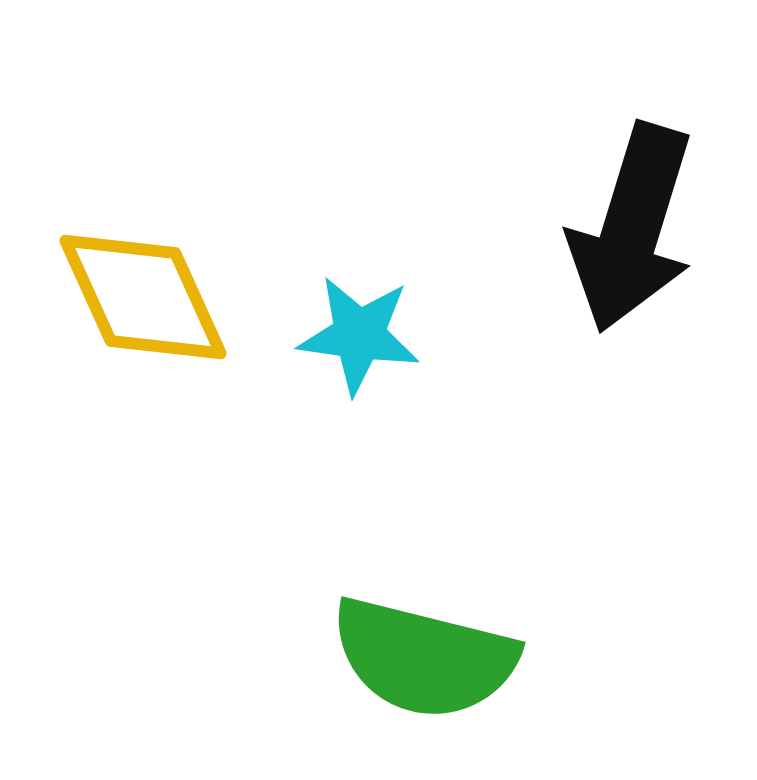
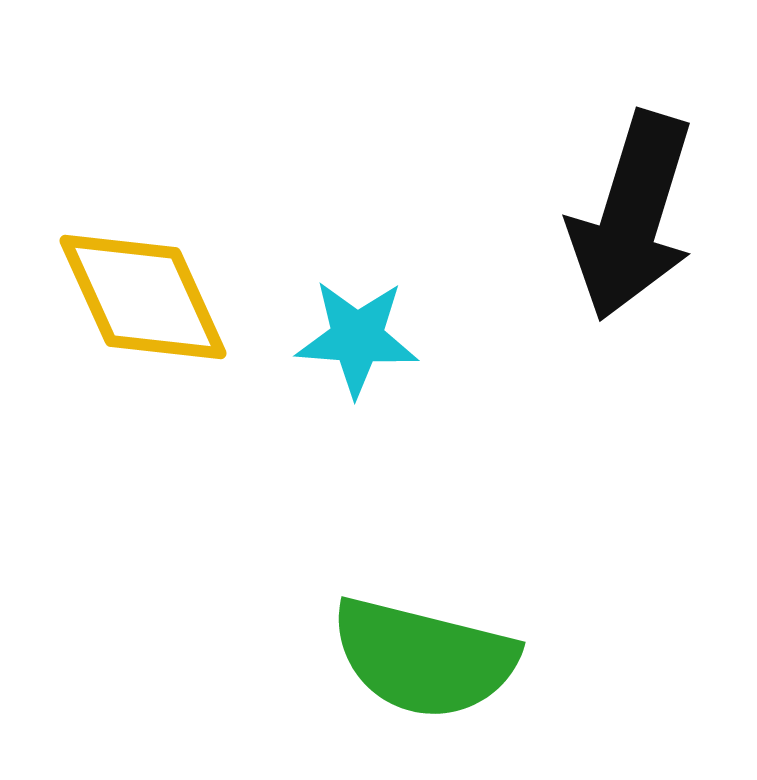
black arrow: moved 12 px up
cyan star: moved 2 px left, 3 px down; rotated 4 degrees counterclockwise
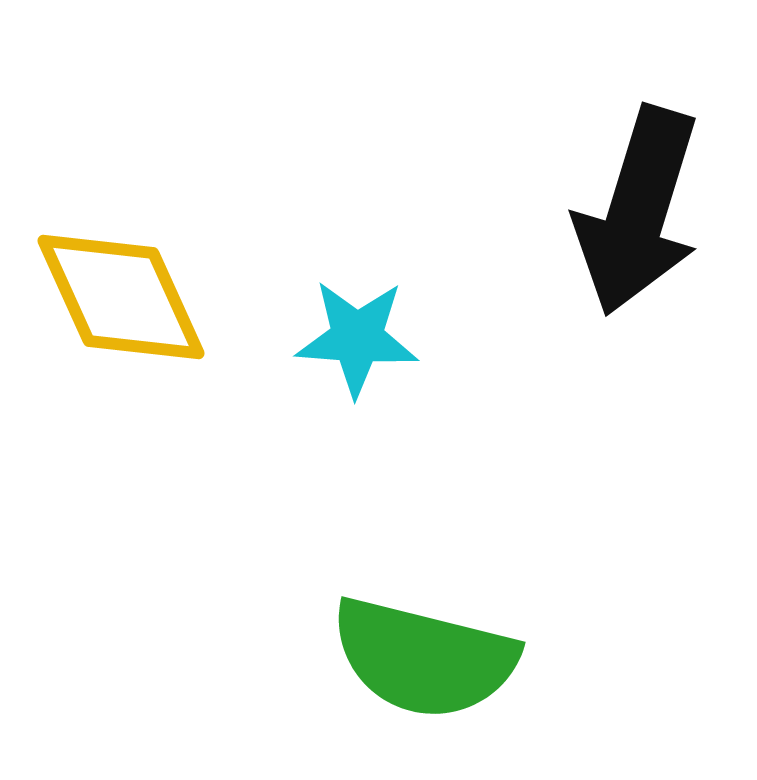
black arrow: moved 6 px right, 5 px up
yellow diamond: moved 22 px left
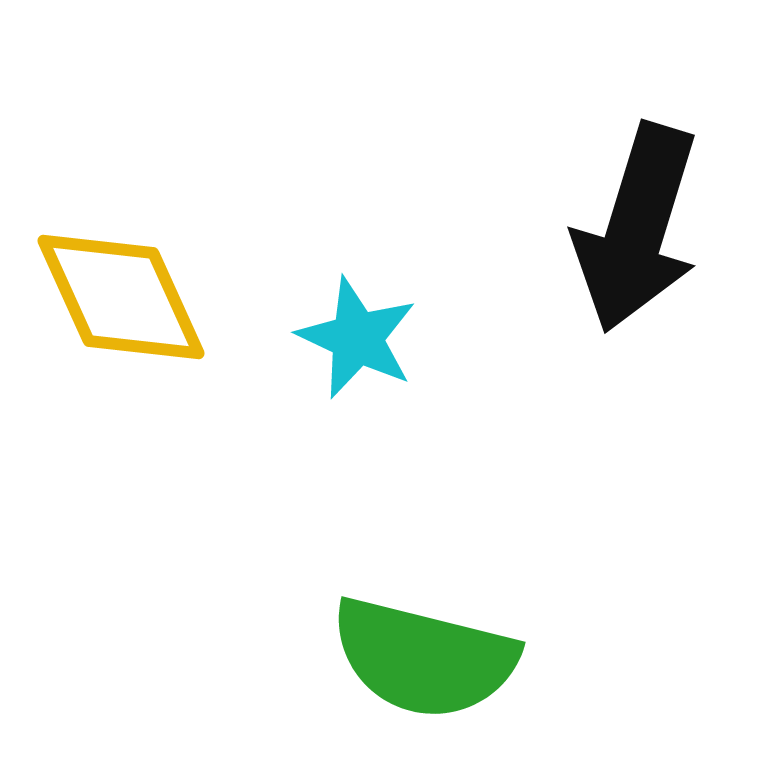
black arrow: moved 1 px left, 17 px down
cyan star: rotated 21 degrees clockwise
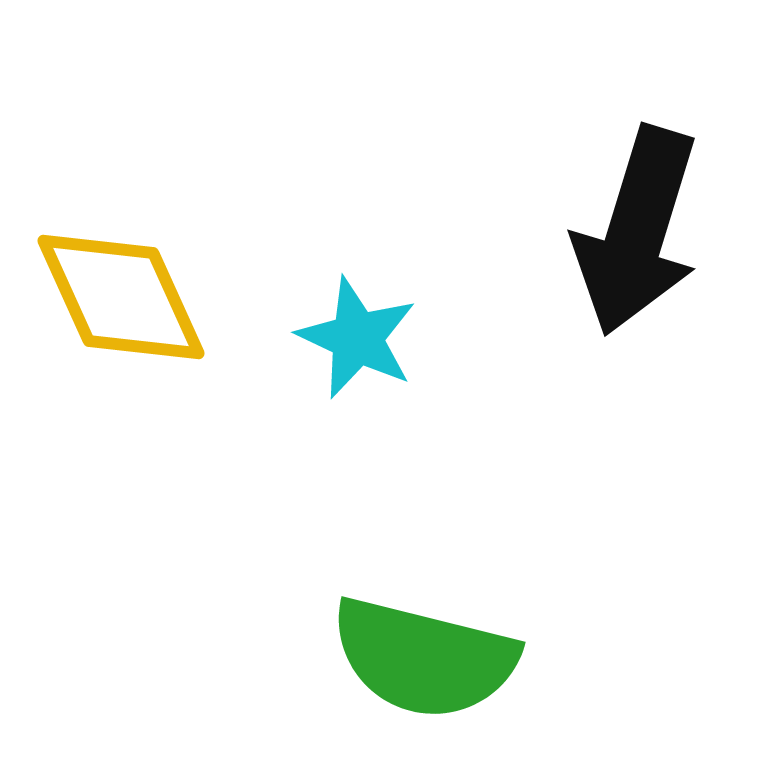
black arrow: moved 3 px down
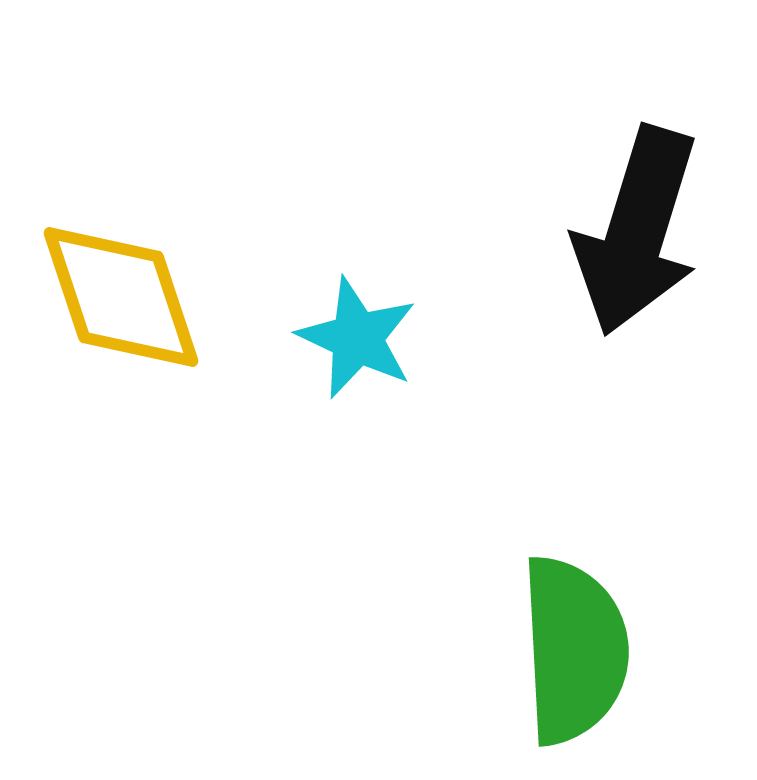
yellow diamond: rotated 6 degrees clockwise
green semicircle: moved 150 px right, 8 px up; rotated 107 degrees counterclockwise
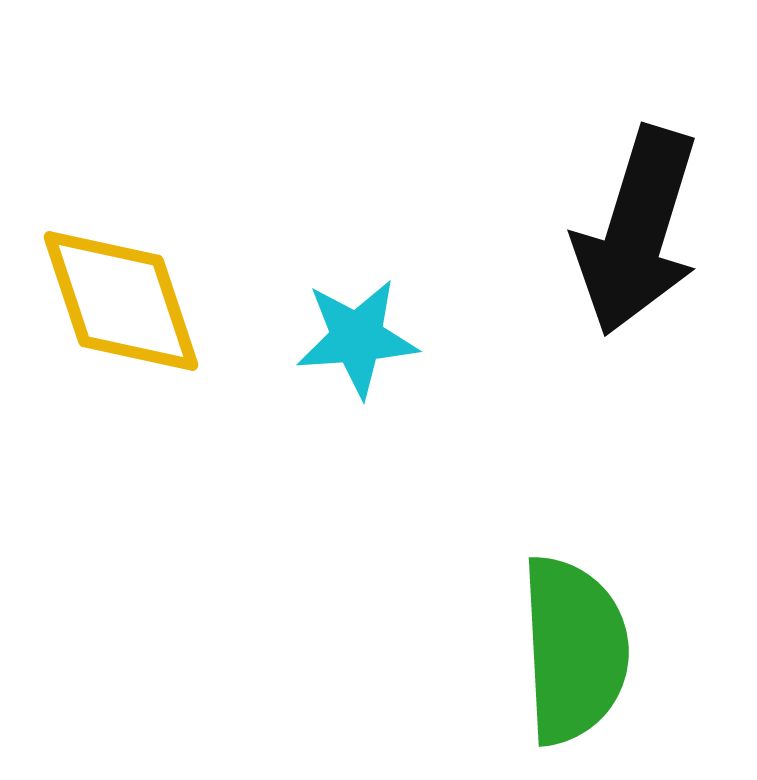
yellow diamond: moved 4 px down
cyan star: rotated 29 degrees counterclockwise
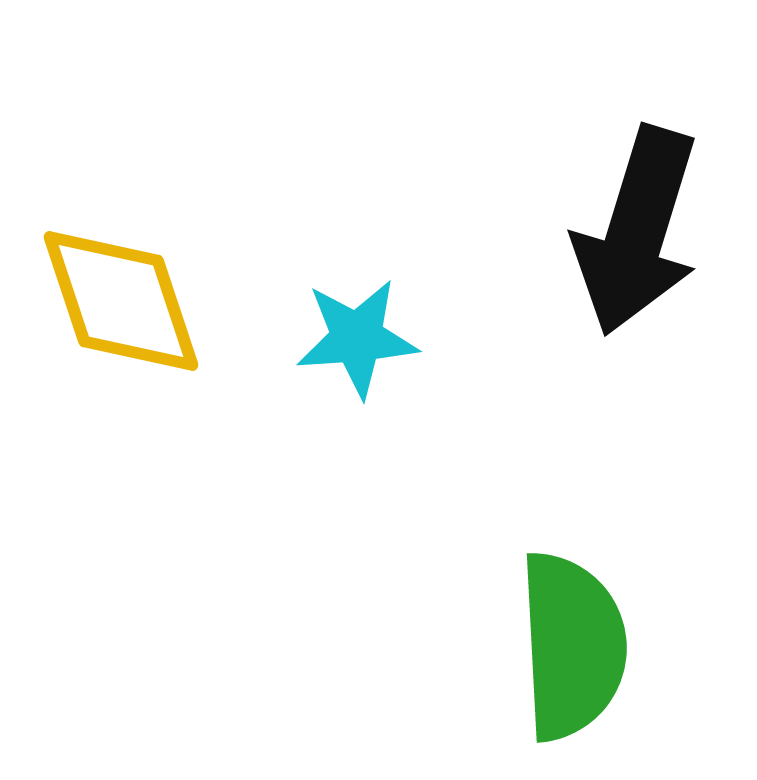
green semicircle: moved 2 px left, 4 px up
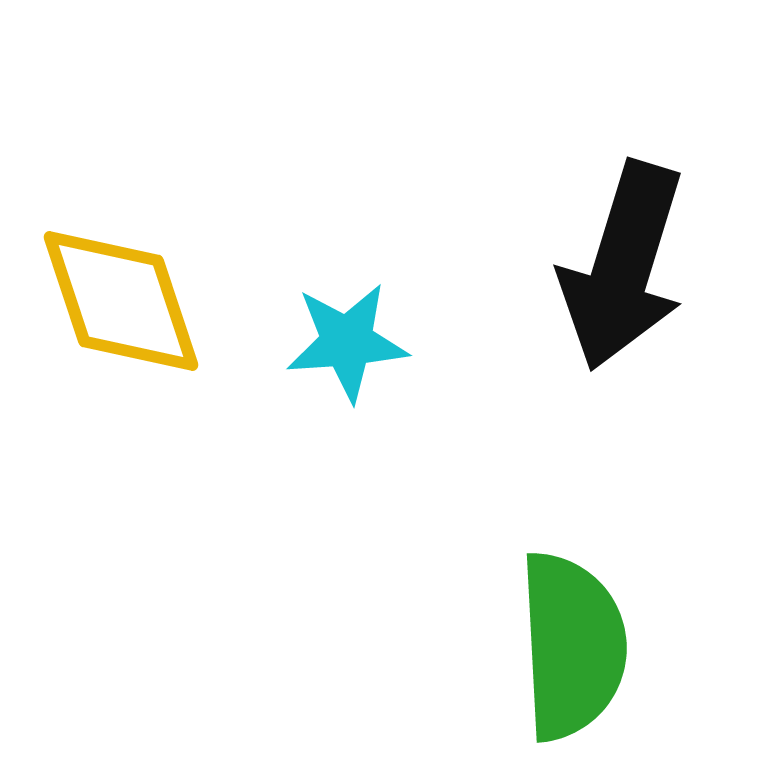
black arrow: moved 14 px left, 35 px down
cyan star: moved 10 px left, 4 px down
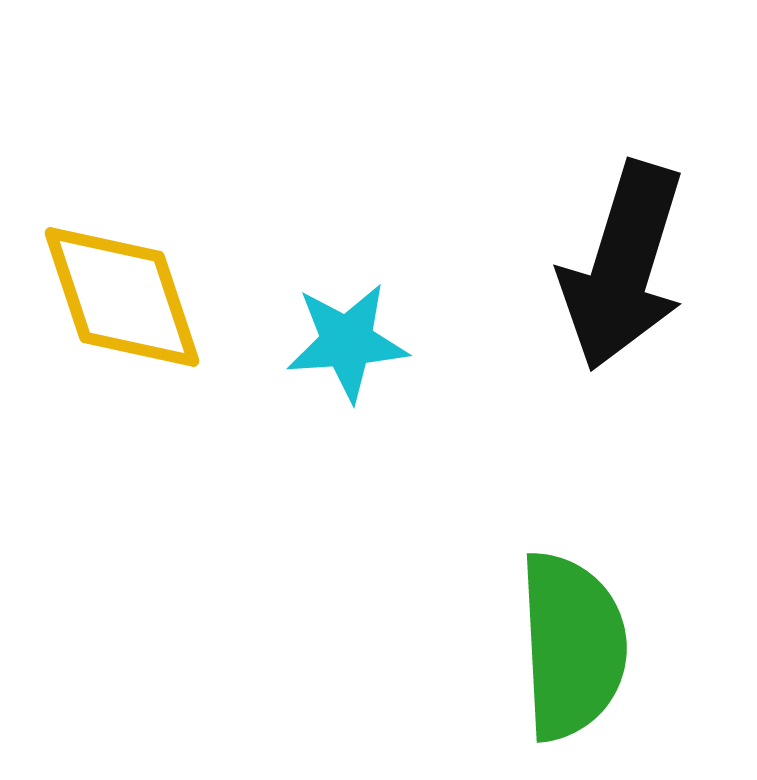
yellow diamond: moved 1 px right, 4 px up
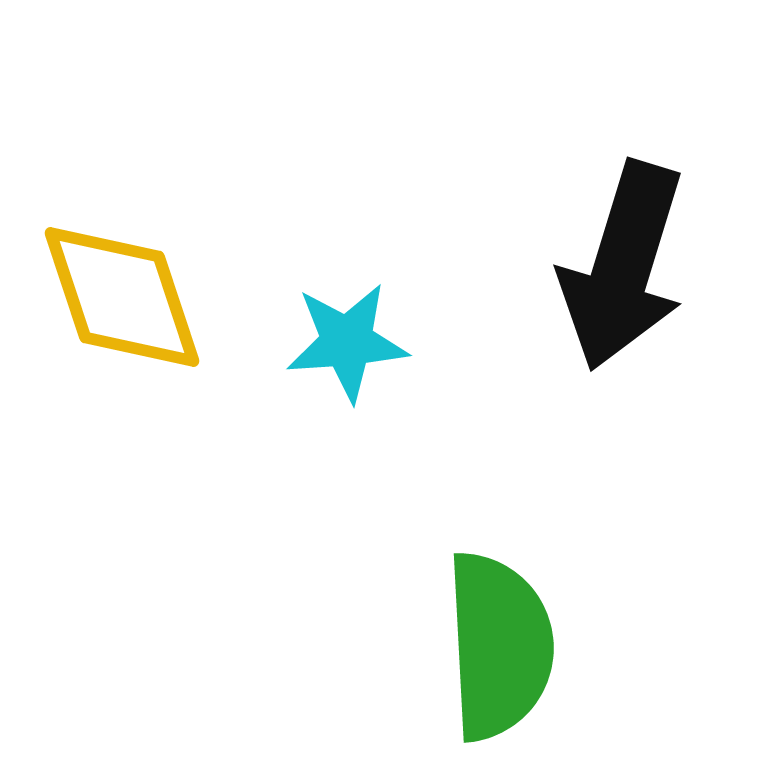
green semicircle: moved 73 px left
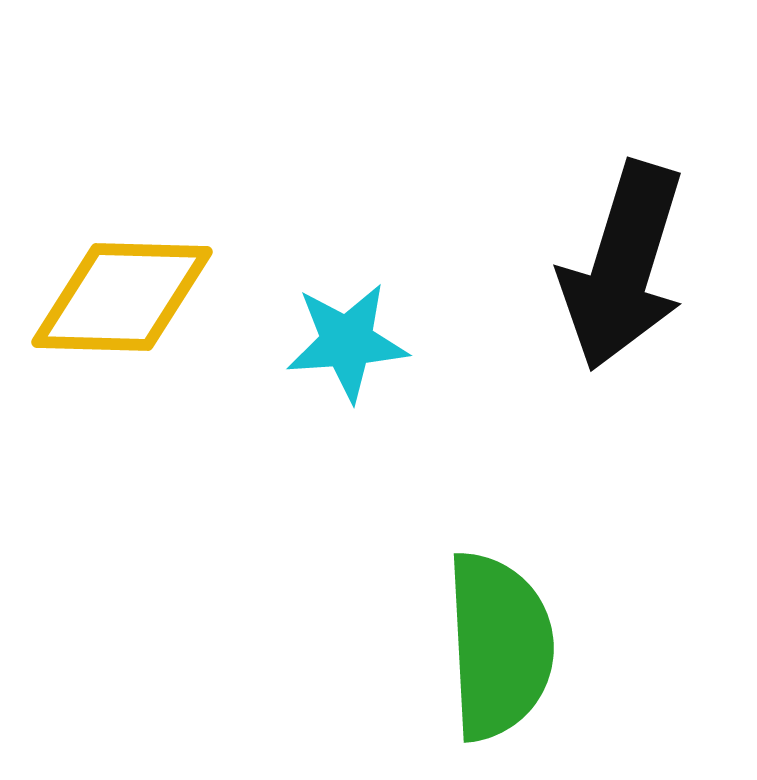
yellow diamond: rotated 70 degrees counterclockwise
